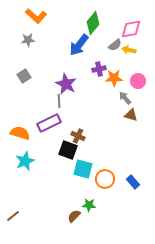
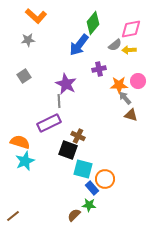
yellow arrow: rotated 16 degrees counterclockwise
orange star: moved 5 px right, 7 px down
orange semicircle: moved 9 px down
blue rectangle: moved 41 px left, 6 px down
brown semicircle: moved 1 px up
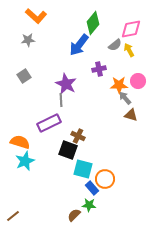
yellow arrow: rotated 64 degrees clockwise
gray line: moved 2 px right, 1 px up
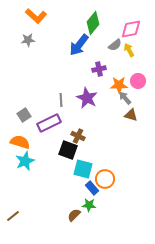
gray square: moved 39 px down
purple star: moved 21 px right, 14 px down
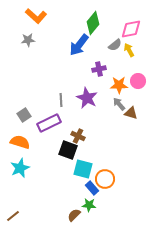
gray arrow: moved 6 px left, 6 px down
brown triangle: moved 2 px up
cyan star: moved 5 px left, 7 px down
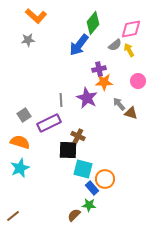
orange star: moved 15 px left, 3 px up
black square: rotated 18 degrees counterclockwise
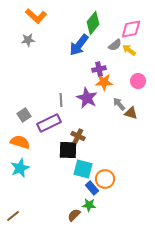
yellow arrow: rotated 24 degrees counterclockwise
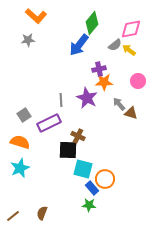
green diamond: moved 1 px left
brown semicircle: moved 32 px left, 2 px up; rotated 24 degrees counterclockwise
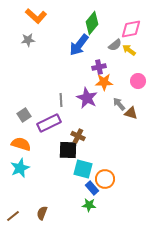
purple cross: moved 2 px up
orange semicircle: moved 1 px right, 2 px down
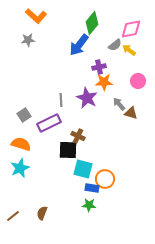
blue rectangle: rotated 40 degrees counterclockwise
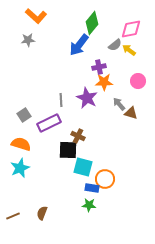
cyan square: moved 2 px up
brown line: rotated 16 degrees clockwise
